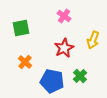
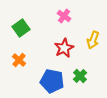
green square: rotated 24 degrees counterclockwise
orange cross: moved 6 px left, 2 px up
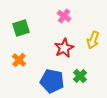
green square: rotated 18 degrees clockwise
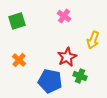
green square: moved 4 px left, 7 px up
red star: moved 3 px right, 9 px down
green cross: rotated 24 degrees counterclockwise
blue pentagon: moved 2 px left
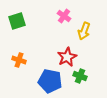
yellow arrow: moved 9 px left, 9 px up
orange cross: rotated 24 degrees counterclockwise
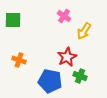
green square: moved 4 px left, 1 px up; rotated 18 degrees clockwise
yellow arrow: rotated 12 degrees clockwise
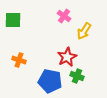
green cross: moved 3 px left
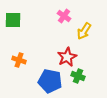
green cross: moved 1 px right
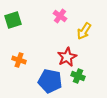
pink cross: moved 4 px left
green square: rotated 18 degrees counterclockwise
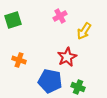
pink cross: rotated 24 degrees clockwise
green cross: moved 11 px down
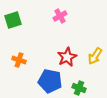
yellow arrow: moved 11 px right, 25 px down
green cross: moved 1 px right, 1 px down
